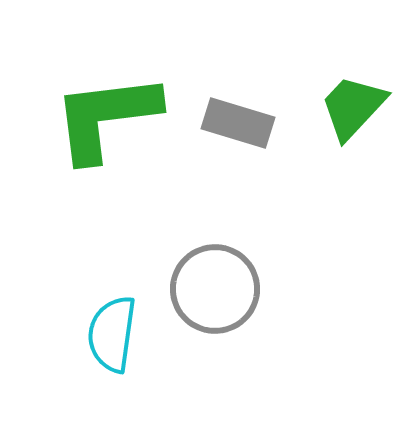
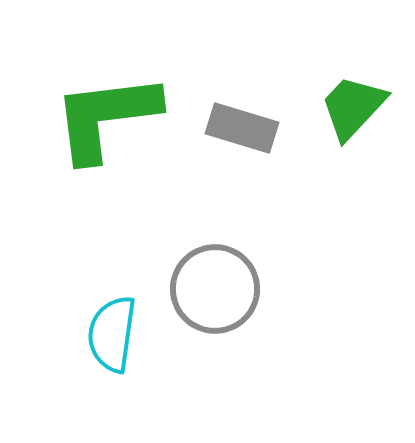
gray rectangle: moved 4 px right, 5 px down
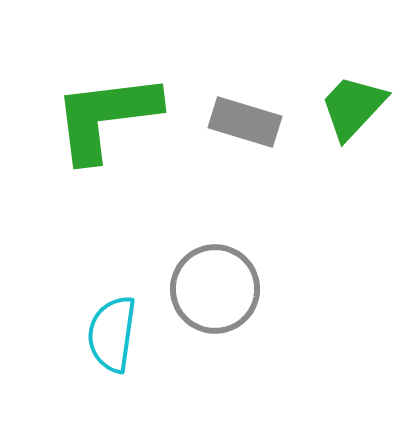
gray rectangle: moved 3 px right, 6 px up
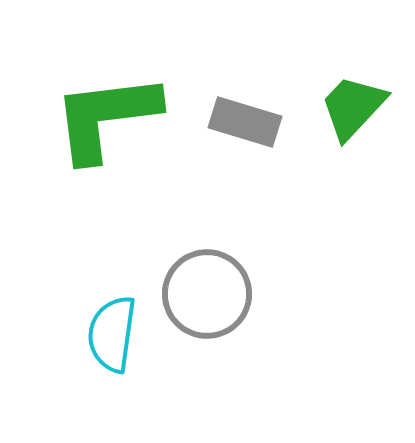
gray circle: moved 8 px left, 5 px down
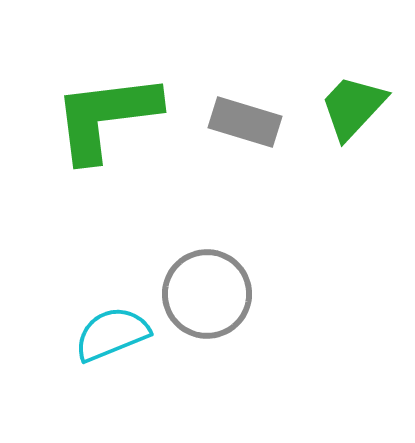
cyan semicircle: rotated 60 degrees clockwise
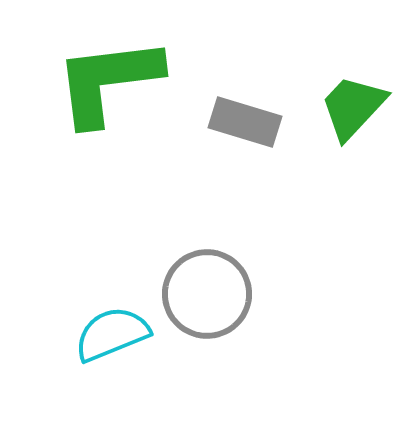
green L-shape: moved 2 px right, 36 px up
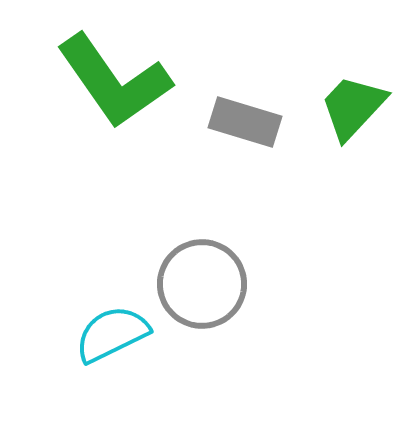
green L-shape: moved 6 px right; rotated 118 degrees counterclockwise
gray circle: moved 5 px left, 10 px up
cyan semicircle: rotated 4 degrees counterclockwise
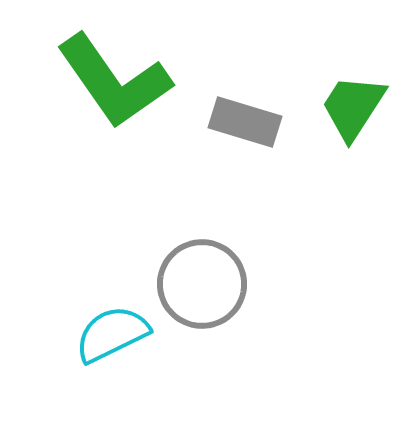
green trapezoid: rotated 10 degrees counterclockwise
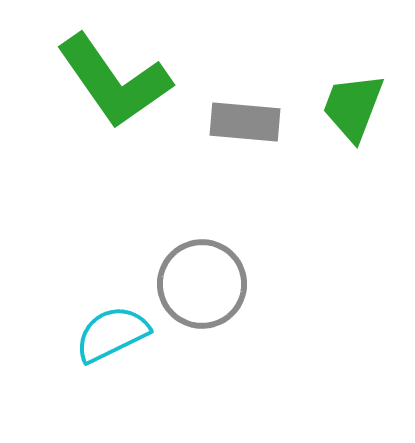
green trapezoid: rotated 12 degrees counterclockwise
gray rectangle: rotated 12 degrees counterclockwise
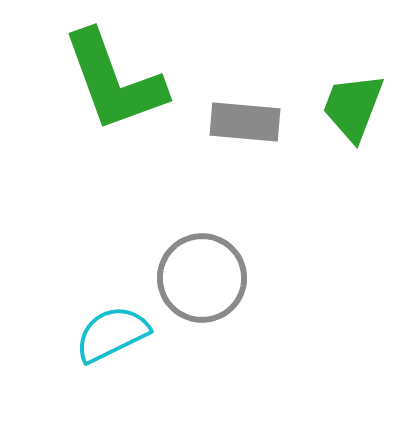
green L-shape: rotated 15 degrees clockwise
gray circle: moved 6 px up
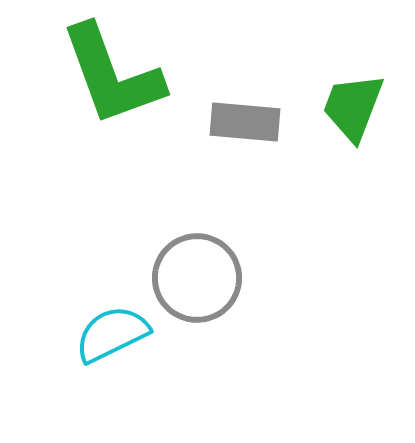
green L-shape: moved 2 px left, 6 px up
gray circle: moved 5 px left
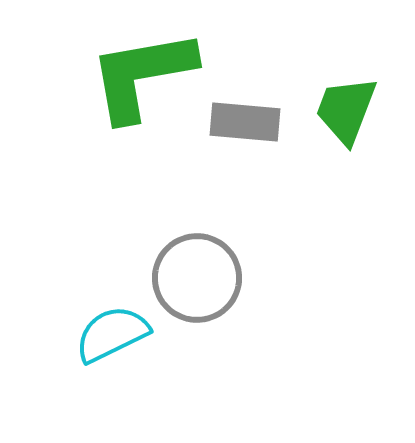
green L-shape: moved 30 px right; rotated 100 degrees clockwise
green trapezoid: moved 7 px left, 3 px down
